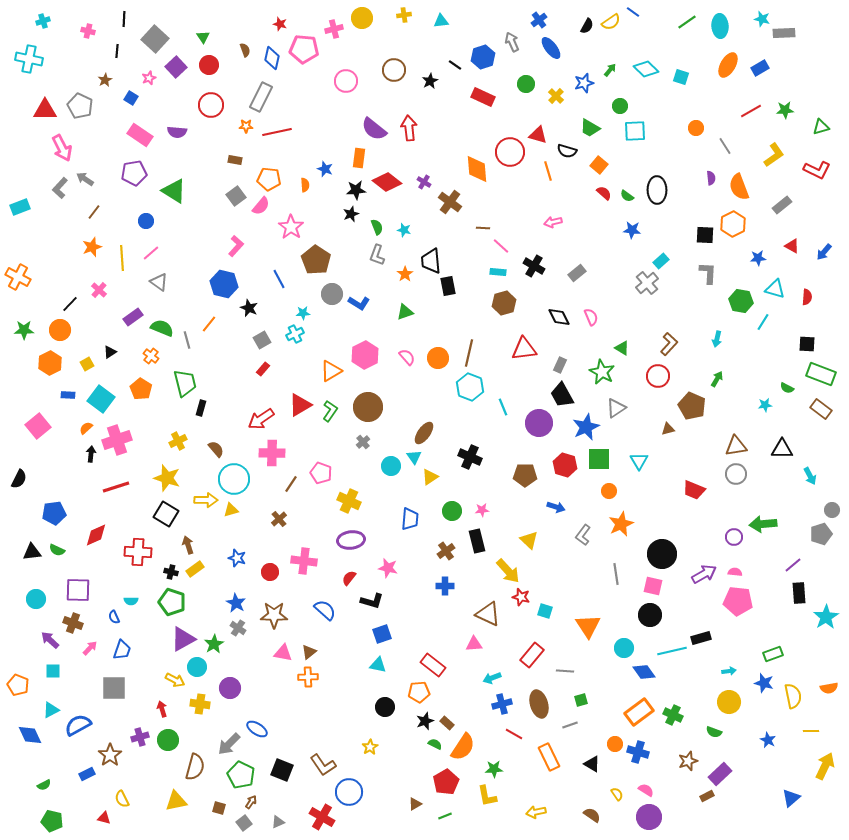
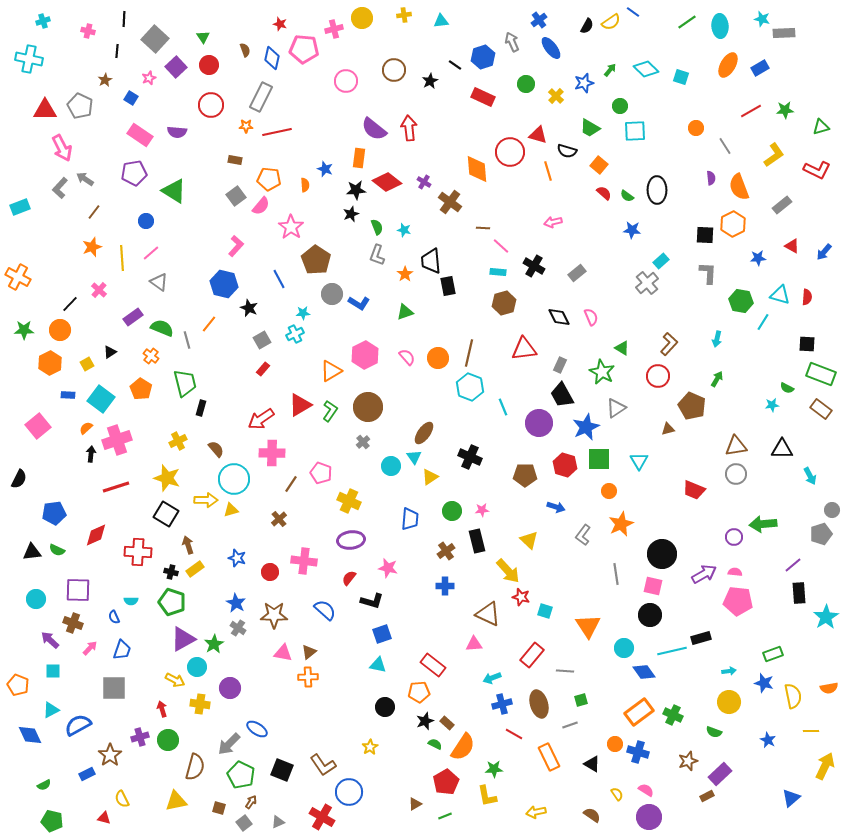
cyan triangle at (775, 289): moved 5 px right, 6 px down
cyan star at (765, 405): moved 7 px right
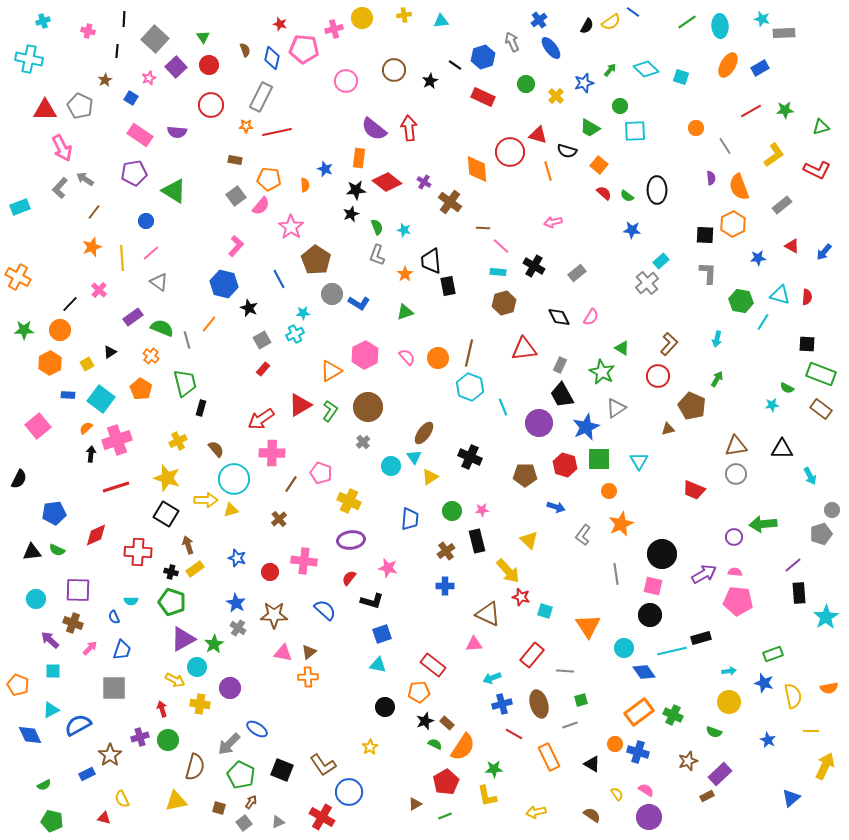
pink semicircle at (591, 317): rotated 54 degrees clockwise
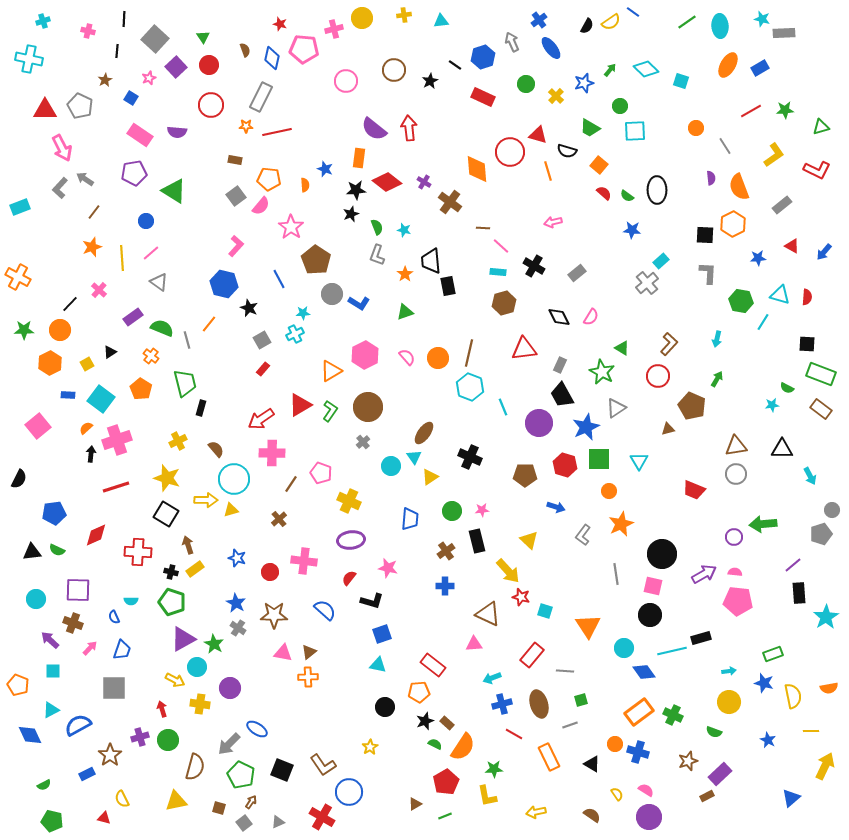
cyan square at (681, 77): moved 4 px down
green star at (214, 644): rotated 12 degrees counterclockwise
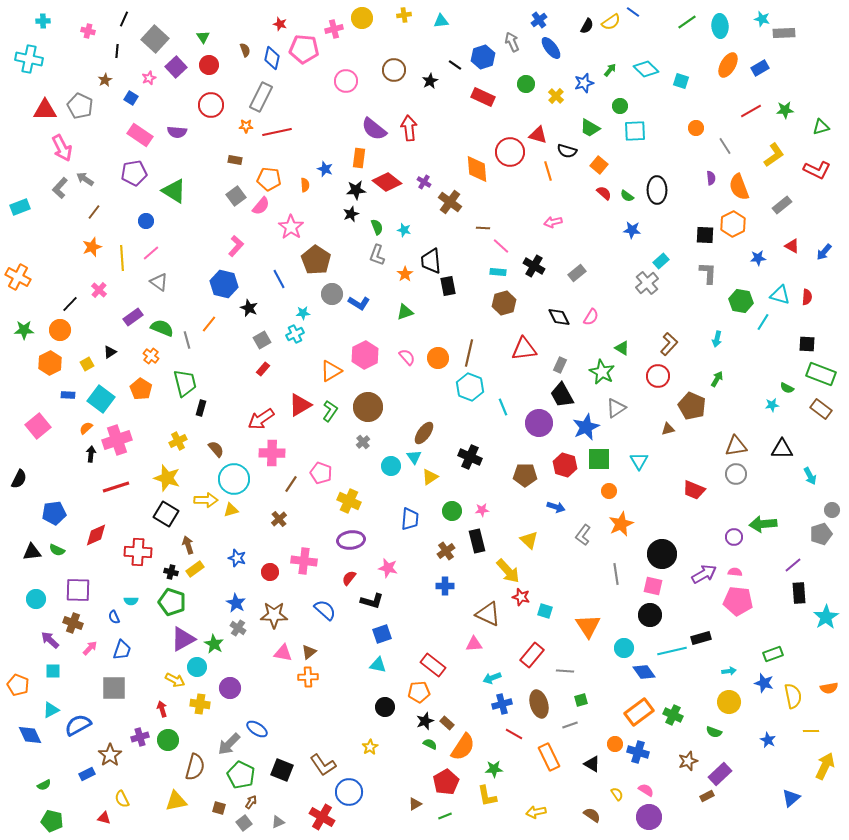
black line at (124, 19): rotated 21 degrees clockwise
cyan cross at (43, 21): rotated 16 degrees clockwise
green semicircle at (435, 744): moved 5 px left
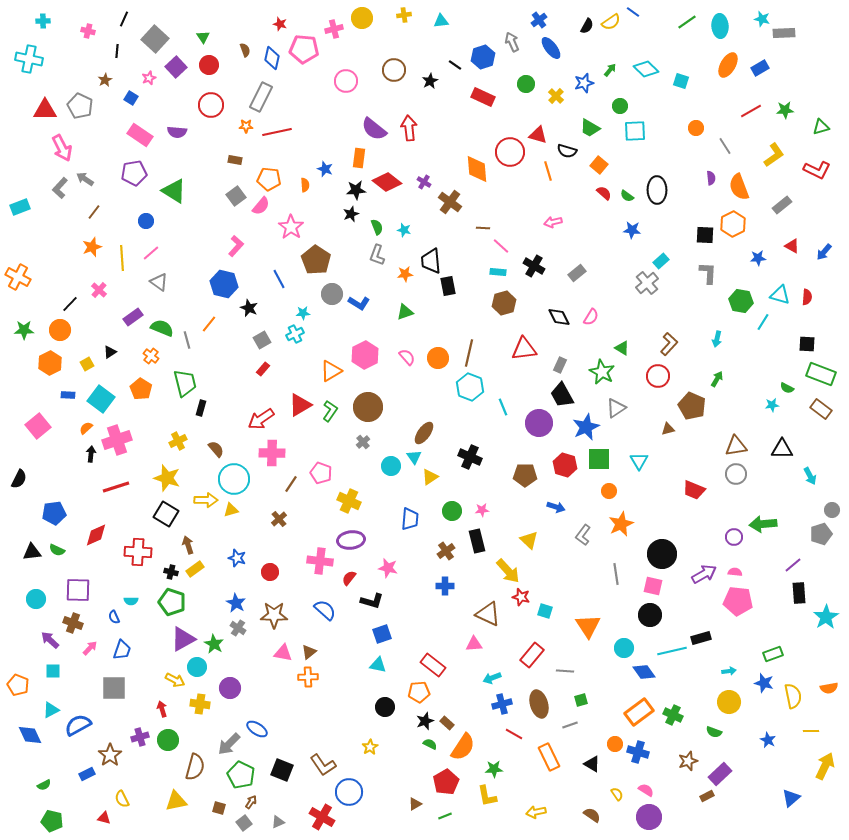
orange star at (405, 274): rotated 28 degrees clockwise
pink cross at (304, 561): moved 16 px right
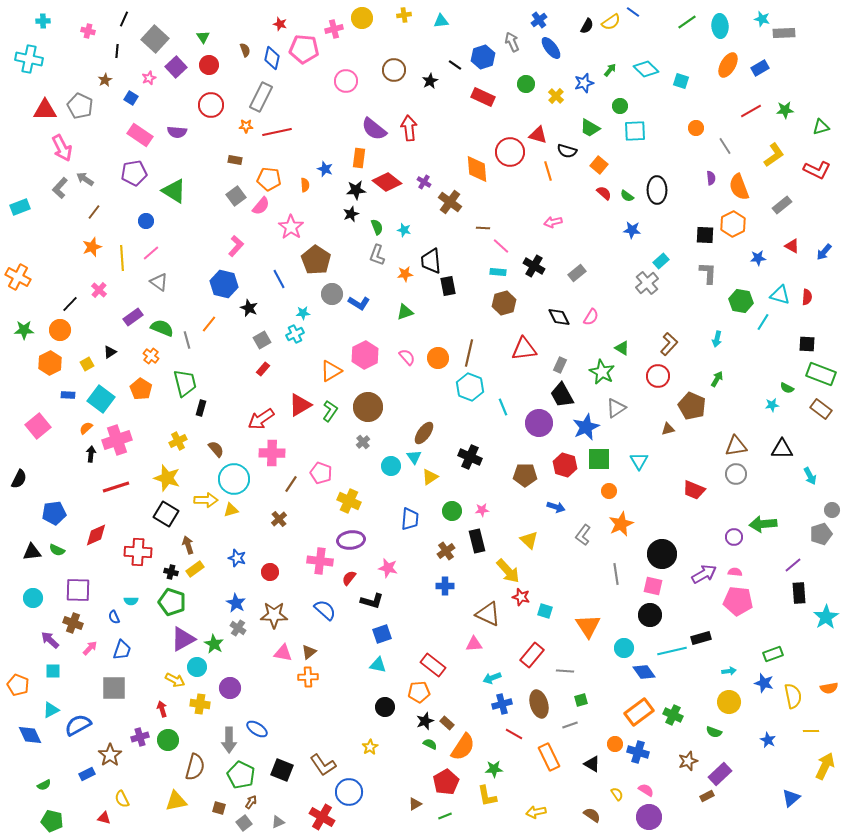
cyan circle at (36, 599): moved 3 px left, 1 px up
gray arrow at (229, 744): moved 4 px up; rotated 45 degrees counterclockwise
